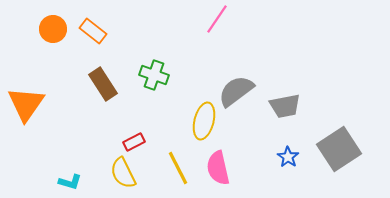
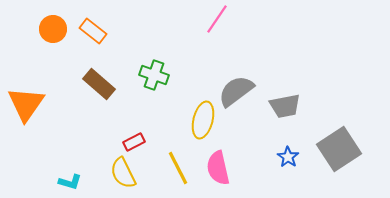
brown rectangle: moved 4 px left; rotated 16 degrees counterclockwise
yellow ellipse: moved 1 px left, 1 px up
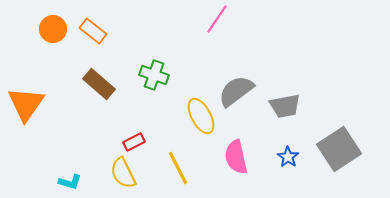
yellow ellipse: moved 2 px left, 4 px up; rotated 42 degrees counterclockwise
pink semicircle: moved 18 px right, 11 px up
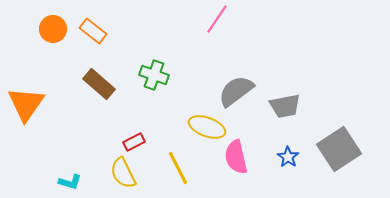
yellow ellipse: moved 6 px right, 11 px down; rotated 42 degrees counterclockwise
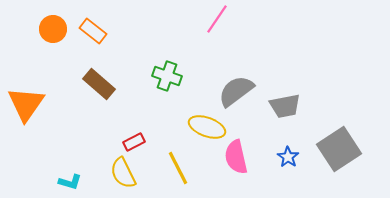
green cross: moved 13 px right, 1 px down
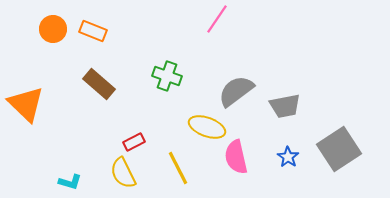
orange rectangle: rotated 16 degrees counterclockwise
orange triangle: rotated 21 degrees counterclockwise
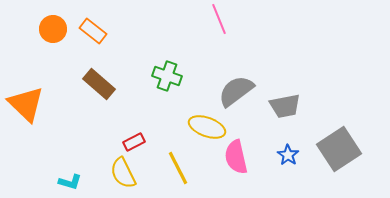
pink line: moved 2 px right; rotated 56 degrees counterclockwise
orange rectangle: rotated 16 degrees clockwise
blue star: moved 2 px up
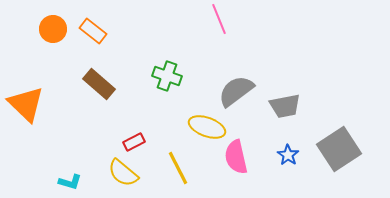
yellow semicircle: rotated 24 degrees counterclockwise
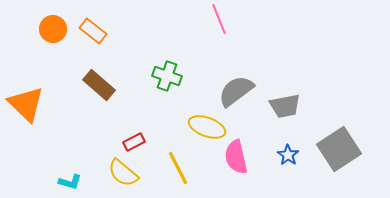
brown rectangle: moved 1 px down
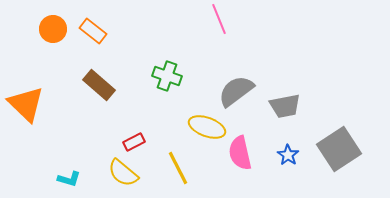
pink semicircle: moved 4 px right, 4 px up
cyan L-shape: moved 1 px left, 3 px up
